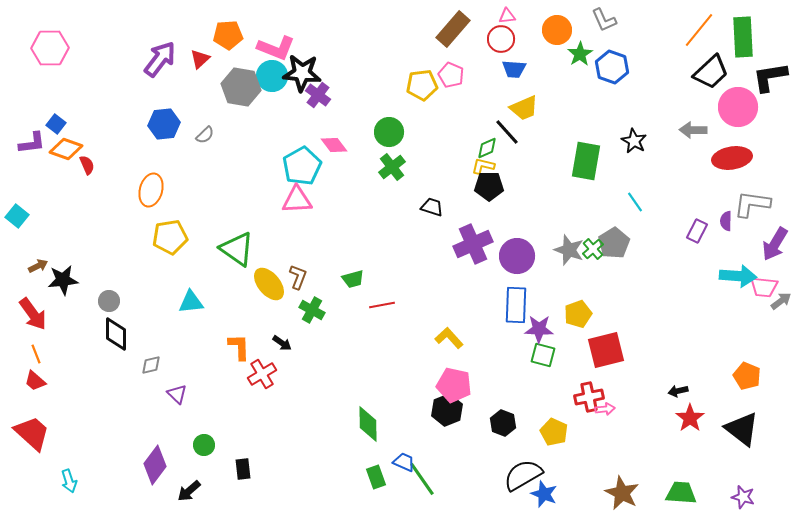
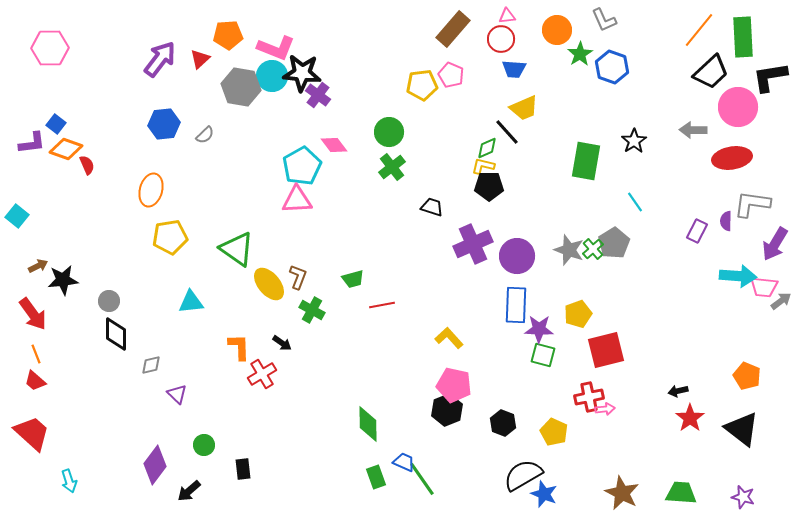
black star at (634, 141): rotated 10 degrees clockwise
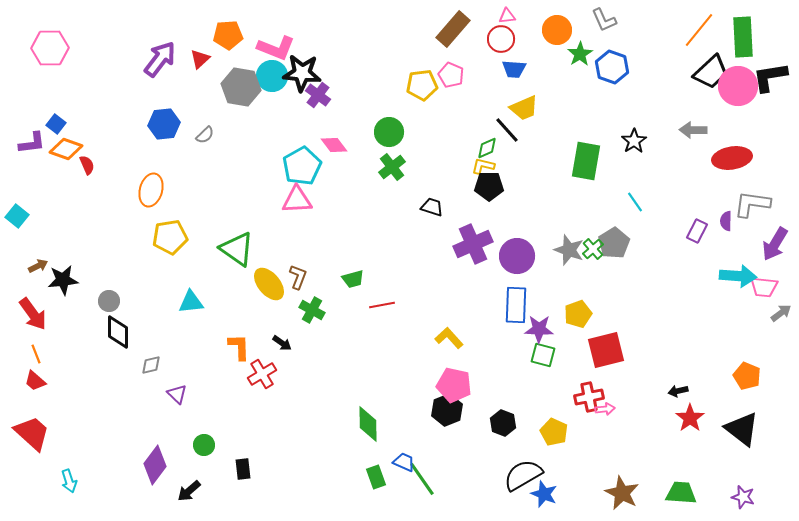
pink circle at (738, 107): moved 21 px up
black line at (507, 132): moved 2 px up
gray arrow at (781, 301): moved 12 px down
black diamond at (116, 334): moved 2 px right, 2 px up
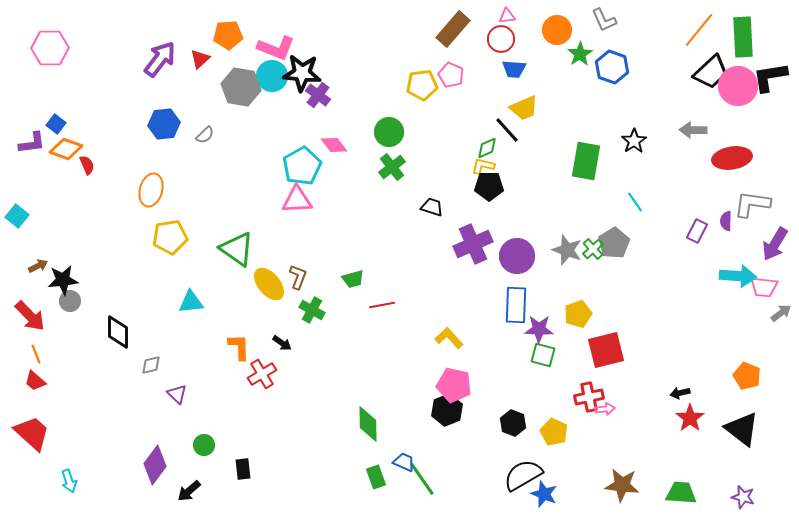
gray star at (569, 250): moved 2 px left
gray circle at (109, 301): moved 39 px left
red arrow at (33, 314): moved 3 px left, 2 px down; rotated 8 degrees counterclockwise
black arrow at (678, 391): moved 2 px right, 2 px down
black hexagon at (503, 423): moved 10 px right
brown star at (622, 493): moved 8 px up; rotated 20 degrees counterclockwise
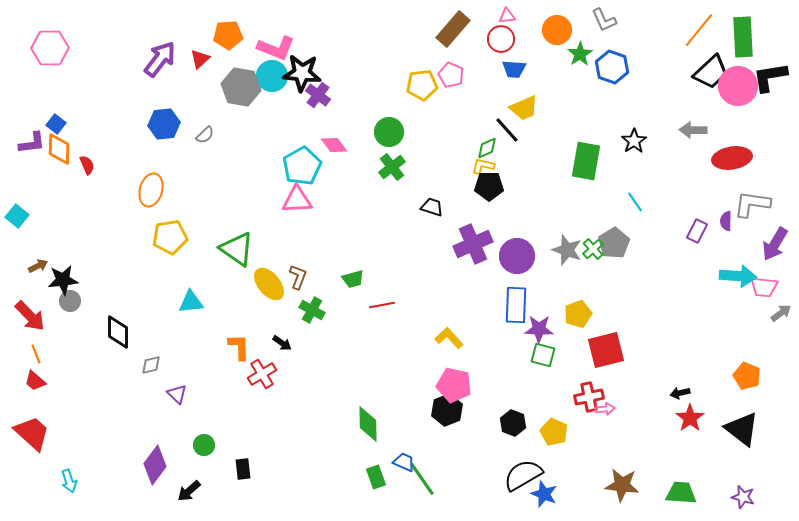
orange diamond at (66, 149): moved 7 px left; rotated 72 degrees clockwise
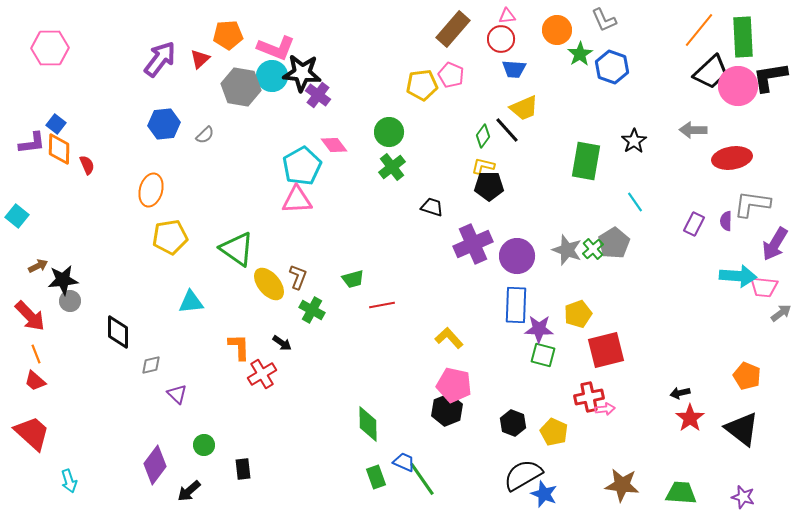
green diamond at (487, 148): moved 4 px left, 12 px up; rotated 30 degrees counterclockwise
purple rectangle at (697, 231): moved 3 px left, 7 px up
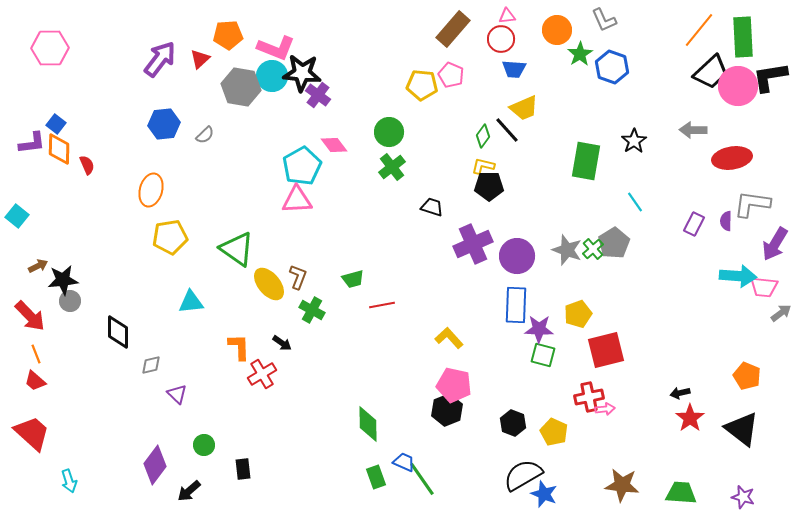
yellow pentagon at (422, 85): rotated 12 degrees clockwise
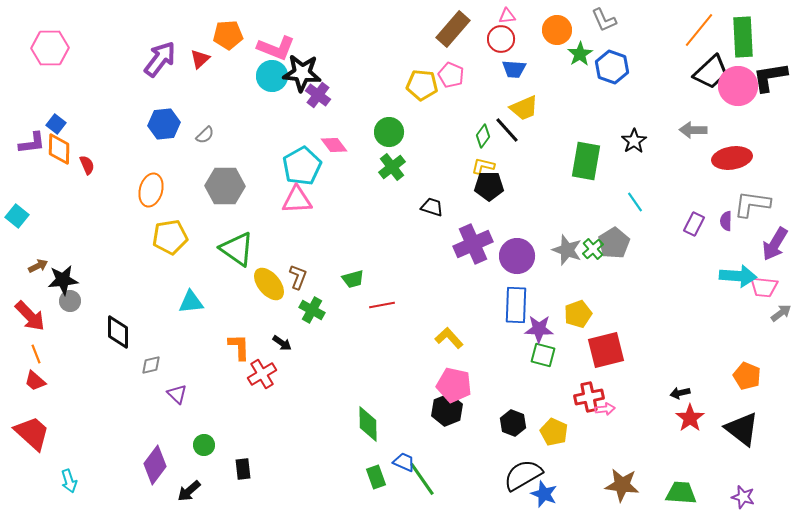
gray hexagon at (241, 87): moved 16 px left, 99 px down; rotated 9 degrees counterclockwise
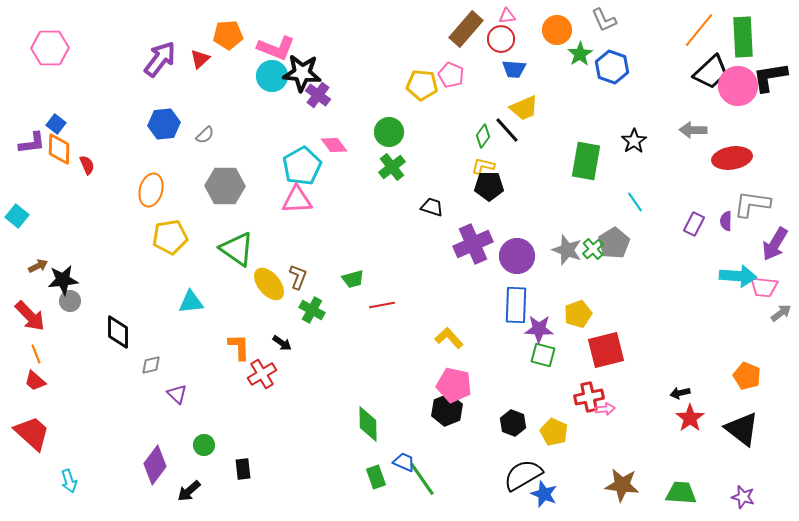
brown rectangle at (453, 29): moved 13 px right
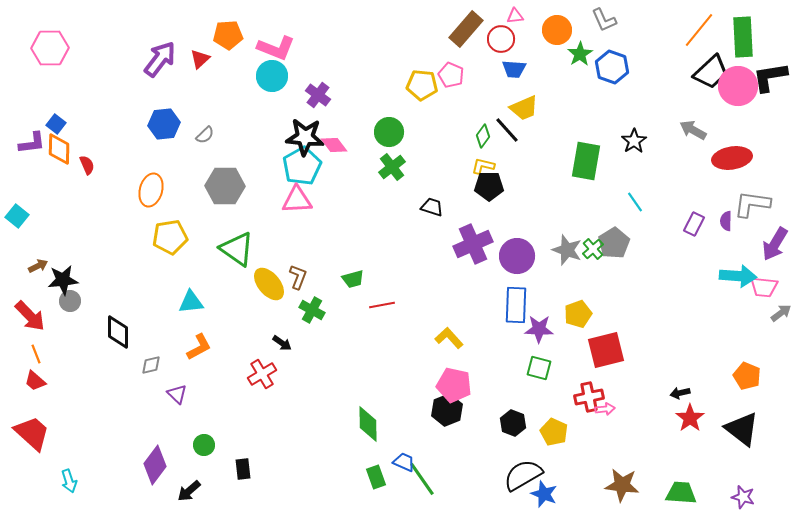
pink triangle at (507, 16): moved 8 px right
black star at (302, 73): moved 3 px right, 64 px down
gray arrow at (693, 130): rotated 28 degrees clockwise
orange L-shape at (239, 347): moved 40 px left; rotated 64 degrees clockwise
green square at (543, 355): moved 4 px left, 13 px down
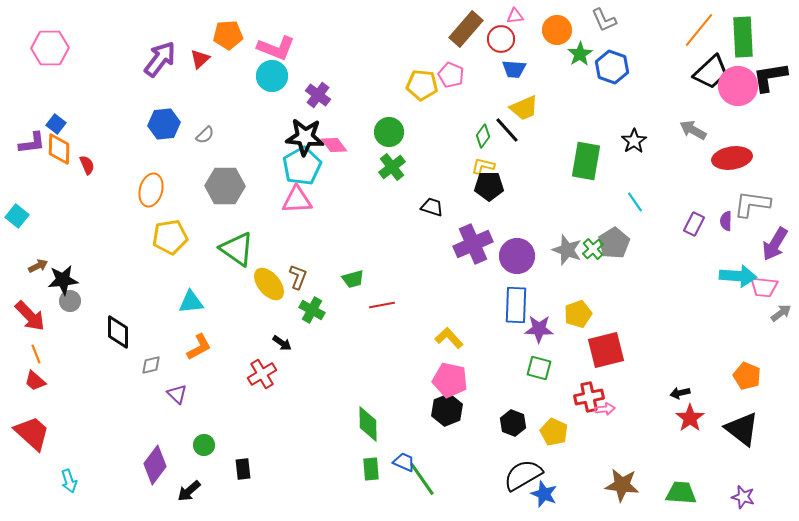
pink pentagon at (454, 385): moved 4 px left, 5 px up
green rectangle at (376, 477): moved 5 px left, 8 px up; rotated 15 degrees clockwise
